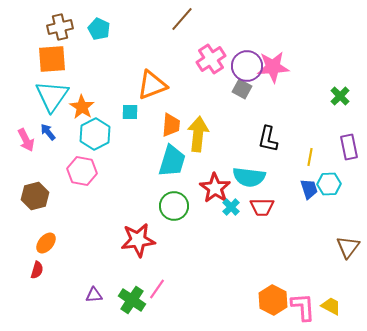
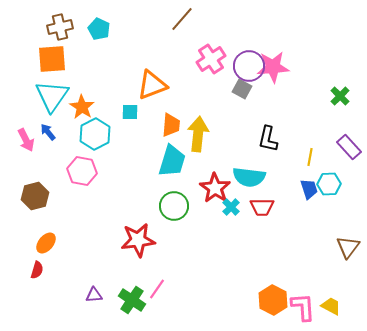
purple circle at (247, 66): moved 2 px right
purple rectangle at (349, 147): rotated 30 degrees counterclockwise
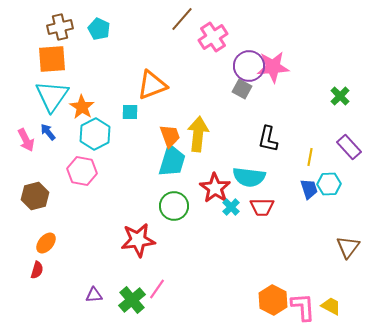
pink cross at (211, 59): moved 2 px right, 22 px up
orange trapezoid at (171, 125): moved 1 px left, 11 px down; rotated 25 degrees counterclockwise
green cross at (132, 300): rotated 16 degrees clockwise
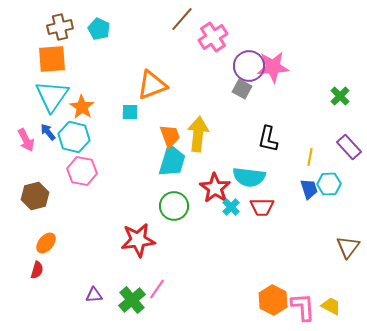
cyan hexagon at (95, 134): moved 21 px left, 3 px down; rotated 20 degrees counterclockwise
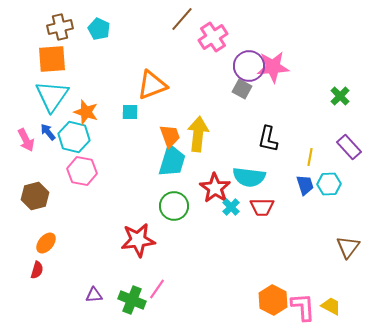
orange star at (82, 107): moved 4 px right, 5 px down; rotated 15 degrees counterclockwise
blue trapezoid at (309, 189): moved 4 px left, 4 px up
green cross at (132, 300): rotated 28 degrees counterclockwise
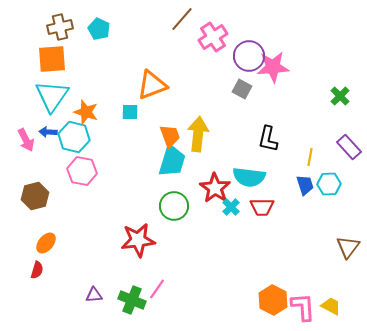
purple circle at (249, 66): moved 10 px up
blue arrow at (48, 132): rotated 48 degrees counterclockwise
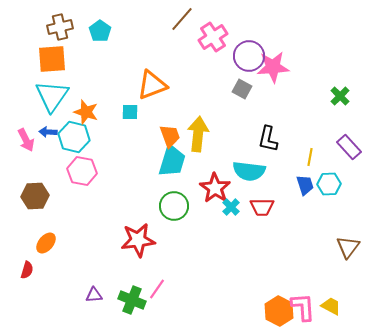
cyan pentagon at (99, 29): moved 1 px right, 2 px down; rotated 10 degrees clockwise
cyan semicircle at (249, 177): moved 6 px up
brown hexagon at (35, 196): rotated 12 degrees clockwise
red semicircle at (37, 270): moved 10 px left
orange hexagon at (273, 300): moved 6 px right, 11 px down
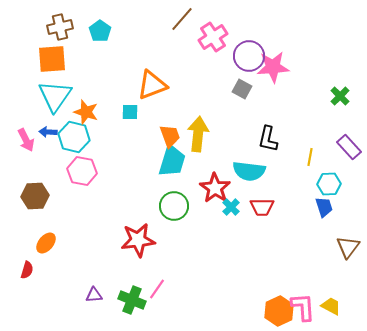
cyan triangle at (52, 96): moved 3 px right
blue trapezoid at (305, 185): moved 19 px right, 22 px down
orange hexagon at (279, 311): rotated 8 degrees clockwise
